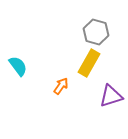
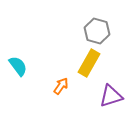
gray hexagon: moved 1 px right, 1 px up
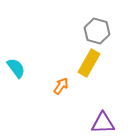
cyan semicircle: moved 2 px left, 2 px down
purple triangle: moved 8 px left, 27 px down; rotated 15 degrees clockwise
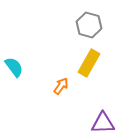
gray hexagon: moved 8 px left, 6 px up
cyan semicircle: moved 2 px left, 1 px up
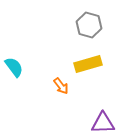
yellow rectangle: moved 1 px left, 1 px down; rotated 44 degrees clockwise
orange arrow: rotated 108 degrees clockwise
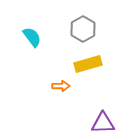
gray hexagon: moved 6 px left, 4 px down; rotated 15 degrees clockwise
cyan semicircle: moved 18 px right, 30 px up
orange arrow: rotated 54 degrees counterclockwise
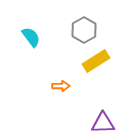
gray hexagon: moved 1 px right, 1 px down
cyan semicircle: moved 1 px left
yellow rectangle: moved 8 px right, 3 px up; rotated 16 degrees counterclockwise
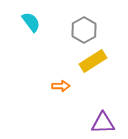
cyan semicircle: moved 15 px up
yellow rectangle: moved 3 px left
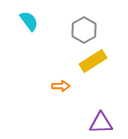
cyan semicircle: moved 2 px left, 1 px up
purple triangle: moved 2 px left
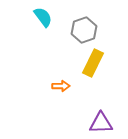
cyan semicircle: moved 14 px right, 4 px up
gray hexagon: rotated 10 degrees clockwise
yellow rectangle: moved 2 px down; rotated 32 degrees counterclockwise
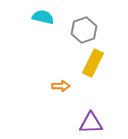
cyan semicircle: rotated 40 degrees counterclockwise
purple triangle: moved 10 px left
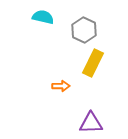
gray hexagon: rotated 15 degrees counterclockwise
